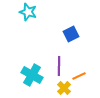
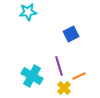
cyan star: rotated 24 degrees counterclockwise
purple line: rotated 18 degrees counterclockwise
cyan cross: moved 1 px down
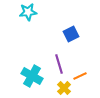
purple line: moved 2 px up
orange line: moved 1 px right
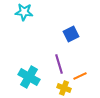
cyan star: moved 4 px left; rotated 12 degrees clockwise
cyan cross: moved 3 px left, 1 px down
yellow cross: rotated 24 degrees counterclockwise
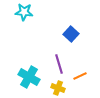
blue square: rotated 21 degrees counterclockwise
yellow cross: moved 6 px left
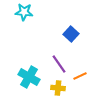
purple line: rotated 18 degrees counterclockwise
yellow cross: rotated 16 degrees counterclockwise
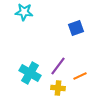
blue square: moved 5 px right, 6 px up; rotated 28 degrees clockwise
purple line: moved 1 px left, 2 px down; rotated 72 degrees clockwise
cyan cross: moved 1 px right, 4 px up
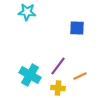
cyan star: moved 3 px right
blue square: moved 1 px right; rotated 21 degrees clockwise
cyan cross: moved 2 px down
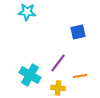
blue square: moved 1 px right, 4 px down; rotated 14 degrees counterclockwise
purple line: moved 3 px up
orange line: rotated 16 degrees clockwise
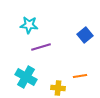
cyan star: moved 2 px right, 13 px down
blue square: moved 7 px right, 3 px down; rotated 28 degrees counterclockwise
purple line: moved 17 px left, 16 px up; rotated 36 degrees clockwise
cyan cross: moved 4 px left, 2 px down
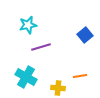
cyan star: moved 1 px left; rotated 18 degrees counterclockwise
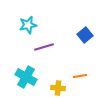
purple line: moved 3 px right
